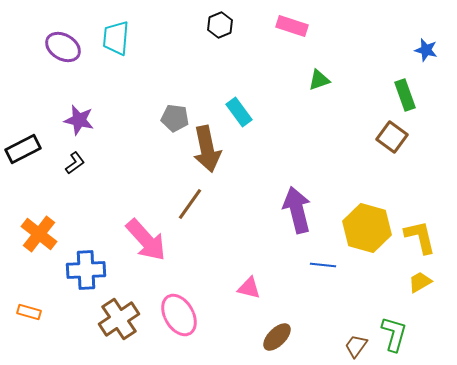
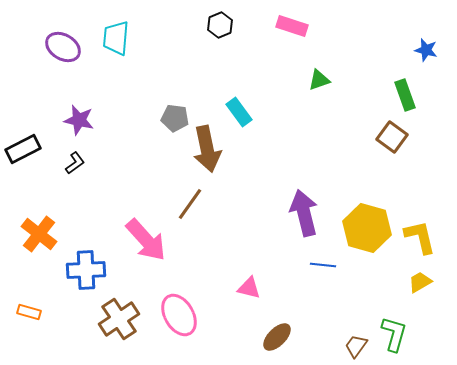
purple arrow: moved 7 px right, 3 px down
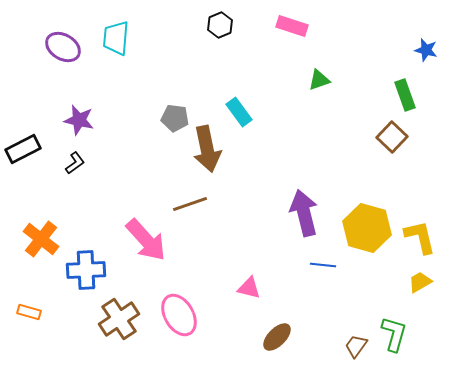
brown square: rotated 8 degrees clockwise
brown line: rotated 36 degrees clockwise
orange cross: moved 2 px right, 5 px down
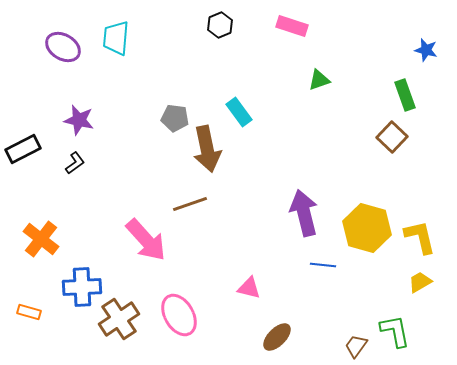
blue cross: moved 4 px left, 17 px down
green L-shape: moved 1 px right, 3 px up; rotated 27 degrees counterclockwise
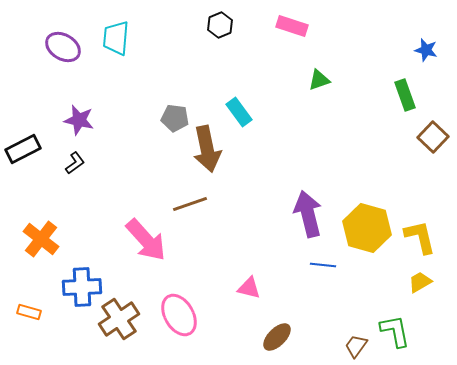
brown square: moved 41 px right
purple arrow: moved 4 px right, 1 px down
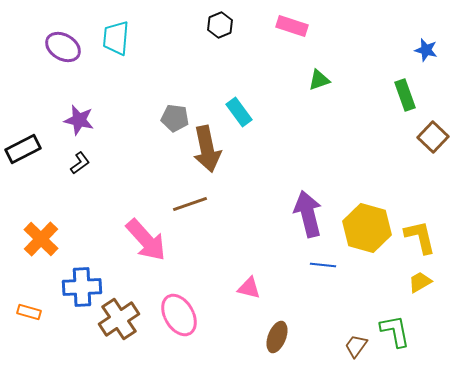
black L-shape: moved 5 px right
orange cross: rotated 6 degrees clockwise
brown ellipse: rotated 24 degrees counterclockwise
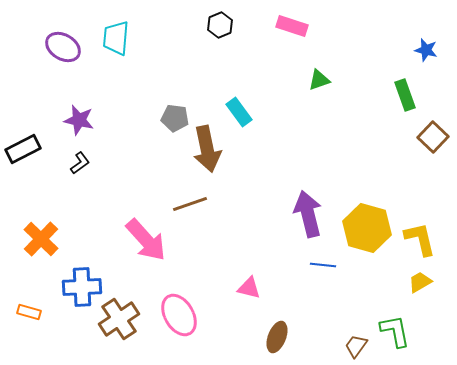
yellow L-shape: moved 2 px down
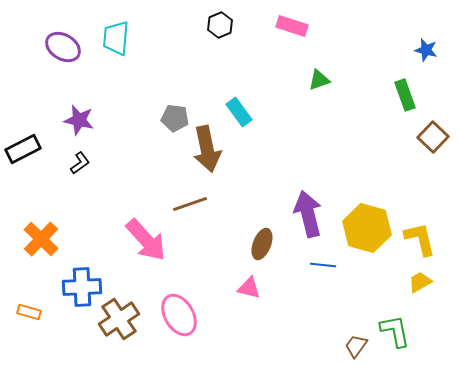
brown ellipse: moved 15 px left, 93 px up
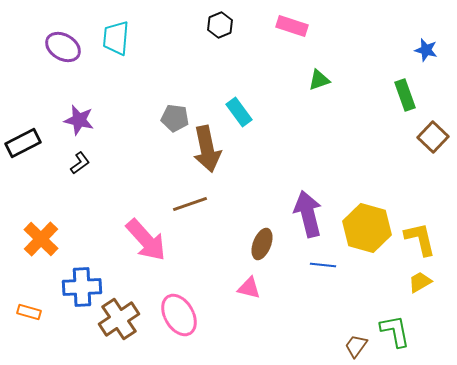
black rectangle: moved 6 px up
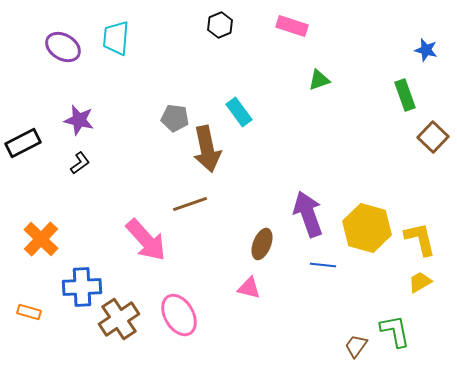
purple arrow: rotated 6 degrees counterclockwise
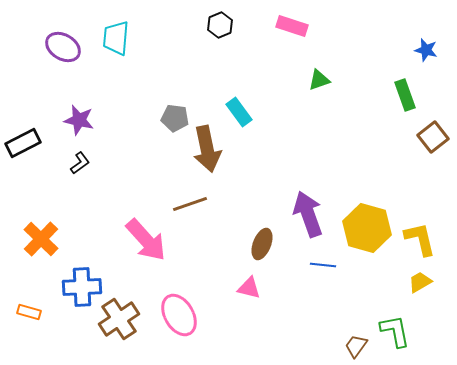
brown square: rotated 8 degrees clockwise
